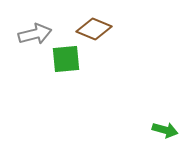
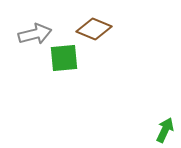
green square: moved 2 px left, 1 px up
green arrow: rotated 80 degrees counterclockwise
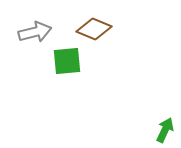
gray arrow: moved 2 px up
green square: moved 3 px right, 3 px down
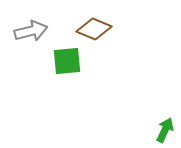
gray arrow: moved 4 px left, 1 px up
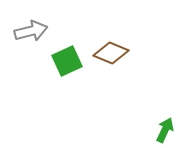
brown diamond: moved 17 px right, 24 px down
green square: rotated 20 degrees counterclockwise
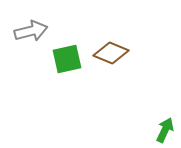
green square: moved 2 px up; rotated 12 degrees clockwise
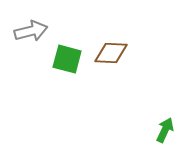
brown diamond: rotated 20 degrees counterclockwise
green square: rotated 28 degrees clockwise
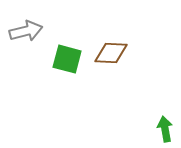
gray arrow: moved 5 px left
green arrow: moved 1 px up; rotated 35 degrees counterclockwise
